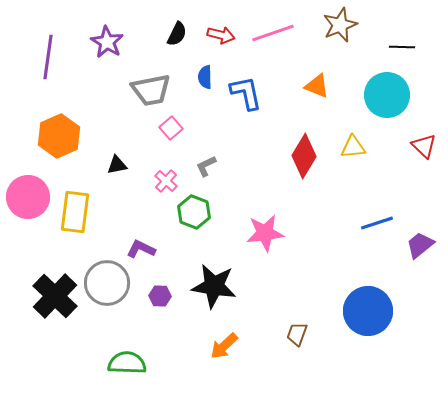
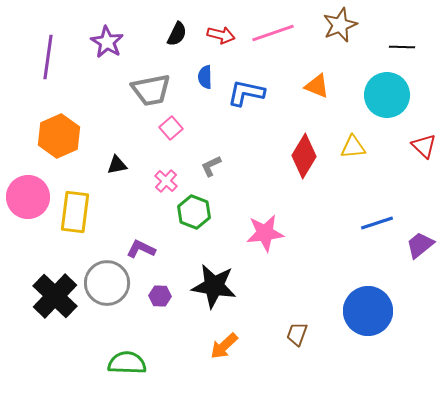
blue L-shape: rotated 66 degrees counterclockwise
gray L-shape: moved 5 px right
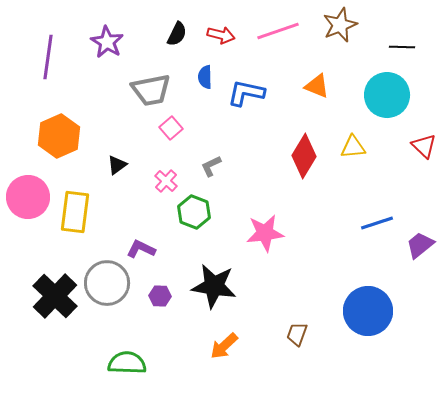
pink line: moved 5 px right, 2 px up
black triangle: rotated 25 degrees counterclockwise
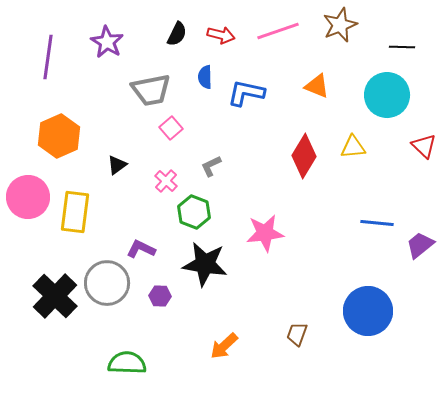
blue line: rotated 24 degrees clockwise
black star: moved 9 px left, 22 px up
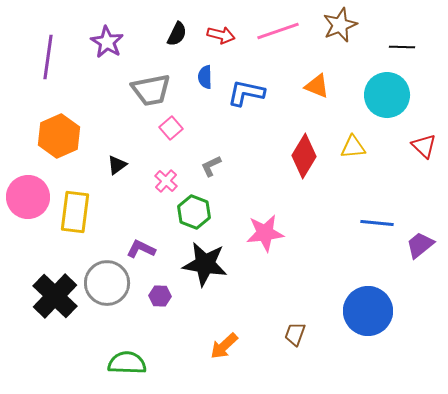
brown trapezoid: moved 2 px left
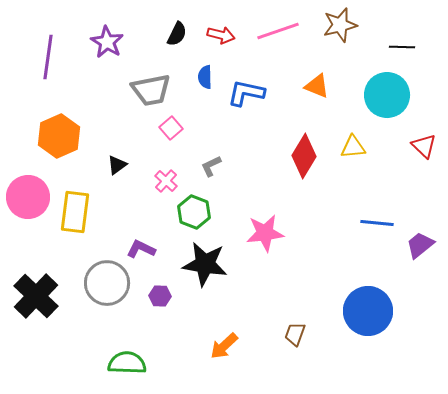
brown star: rotated 8 degrees clockwise
black cross: moved 19 px left
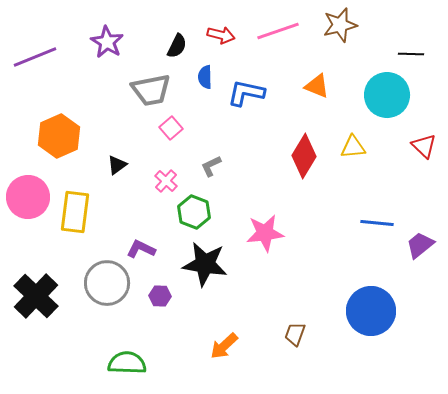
black semicircle: moved 12 px down
black line: moved 9 px right, 7 px down
purple line: moved 13 px left; rotated 60 degrees clockwise
blue circle: moved 3 px right
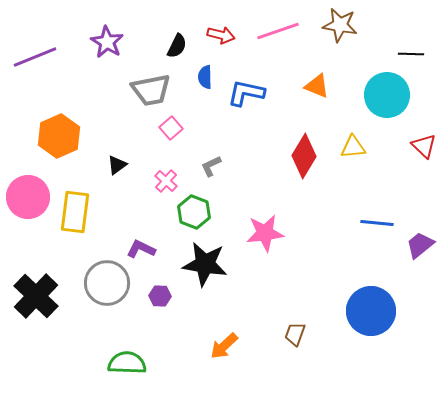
brown star: rotated 24 degrees clockwise
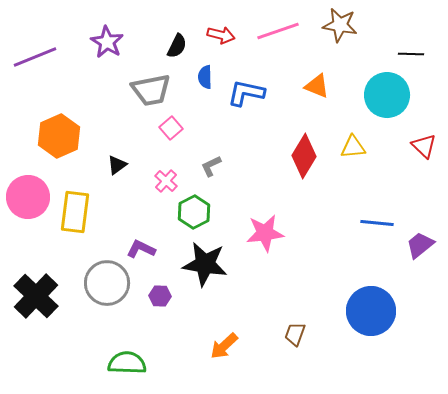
green hexagon: rotated 12 degrees clockwise
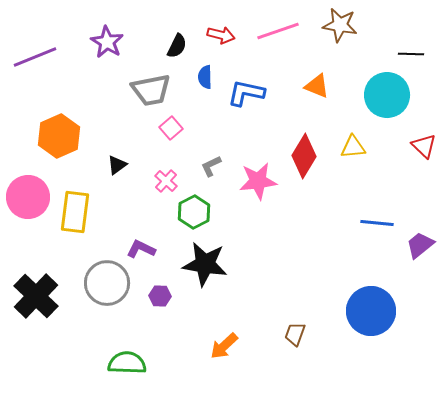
pink star: moved 7 px left, 52 px up
